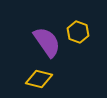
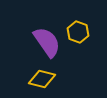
yellow diamond: moved 3 px right
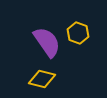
yellow hexagon: moved 1 px down
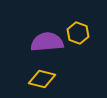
purple semicircle: rotated 60 degrees counterclockwise
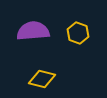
purple semicircle: moved 14 px left, 11 px up
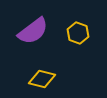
purple semicircle: rotated 148 degrees clockwise
